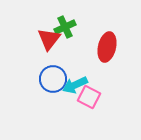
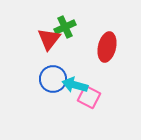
cyan arrow: rotated 40 degrees clockwise
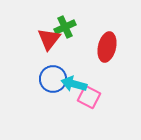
cyan arrow: moved 1 px left, 1 px up
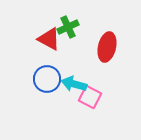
green cross: moved 3 px right
red triangle: rotated 40 degrees counterclockwise
blue circle: moved 6 px left
pink square: moved 1 px right
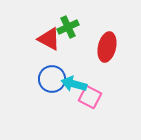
blue circle: moved 5 px right
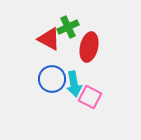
red ellipse: moved 18 px left
cyan arrow: rotated 115 degrees counterclockwise
